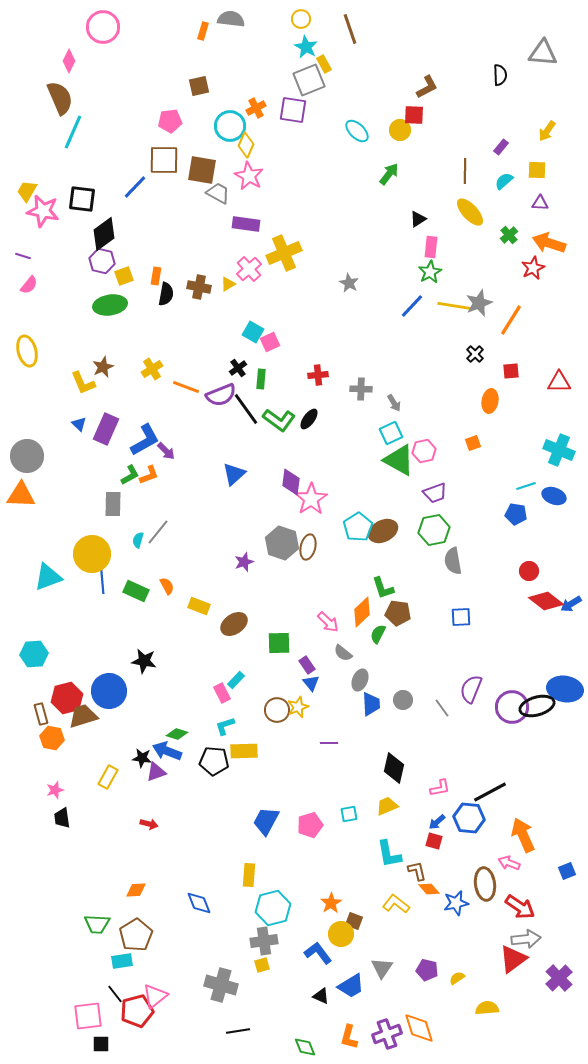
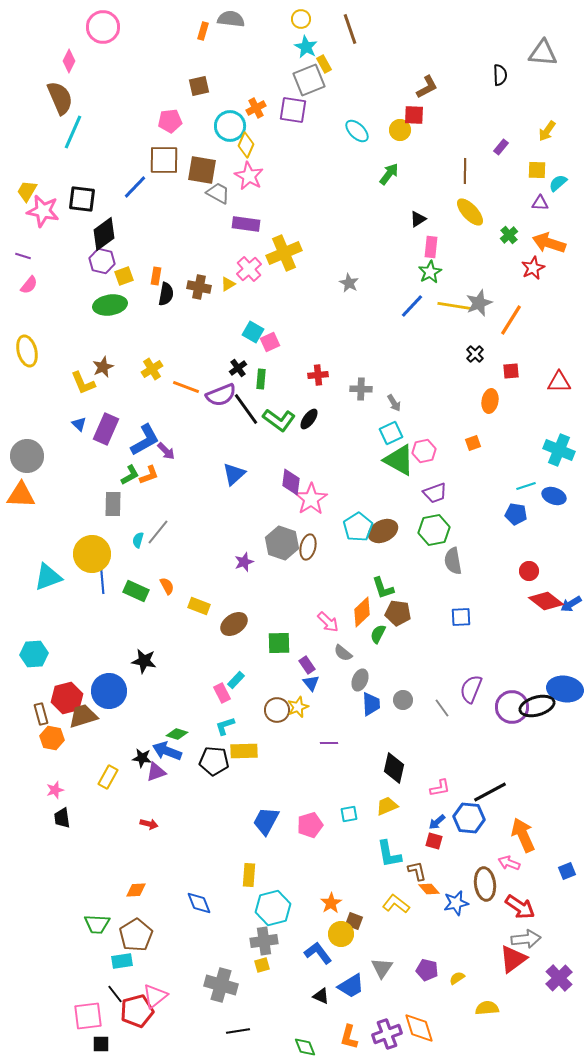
cyan semicircle at (504, 181): moved 54 px right, 2 px down
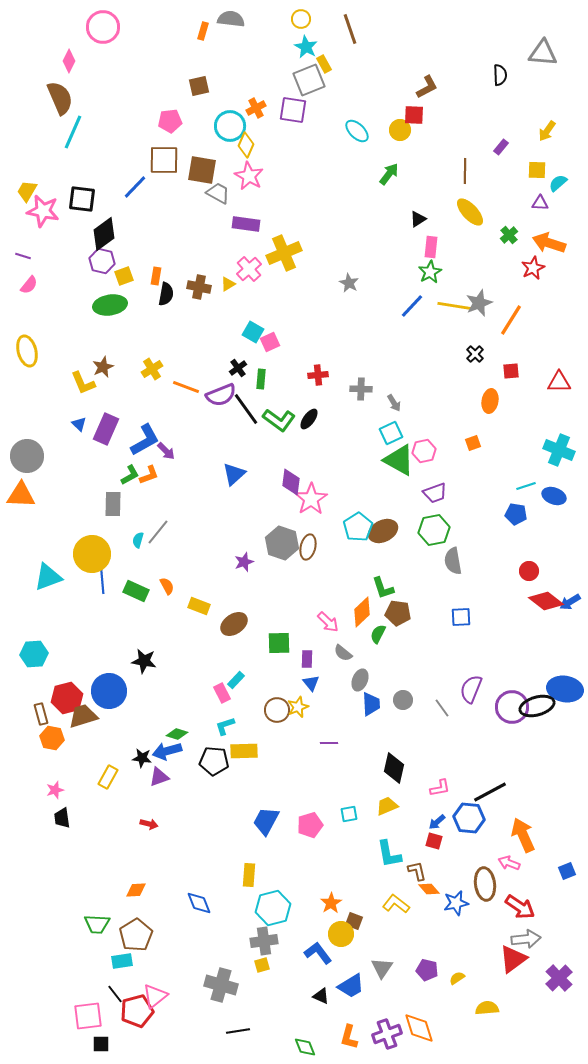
blue arrow at (571, 604): moved 1 px left, 2 px up
purple rectangle at (307, 665): moved 6 px up; rotated 36 degrees clockwise
blue arrow at (167, 751): rotated 36 degrees counterclockwise
purple triangle at (156, 772): moved 3 px right, 5 px down
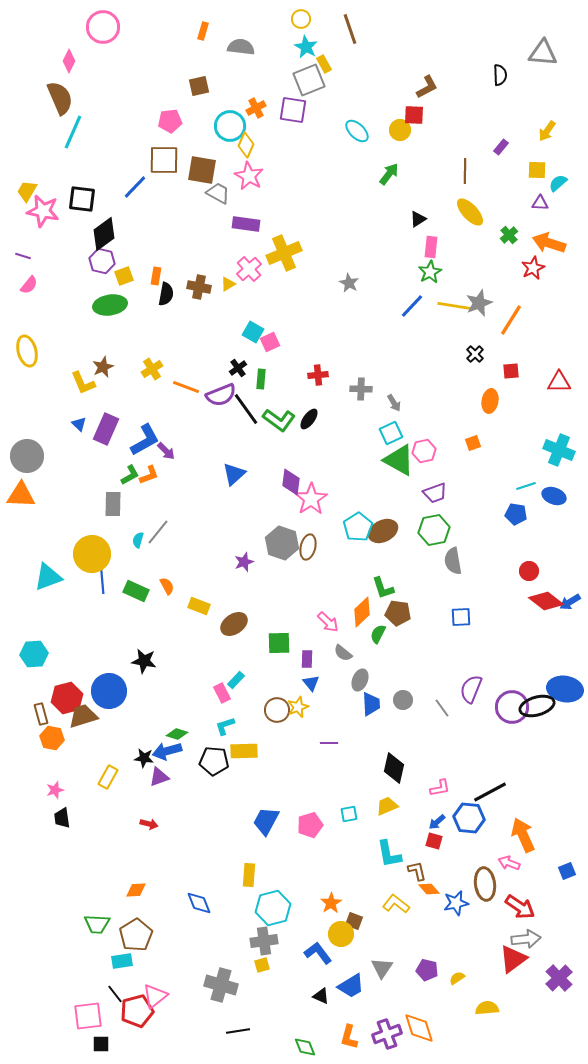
gray semicircle at (231, 19): moved 10 px right, 28 px down
black star at (142, 758): moved 2 px right
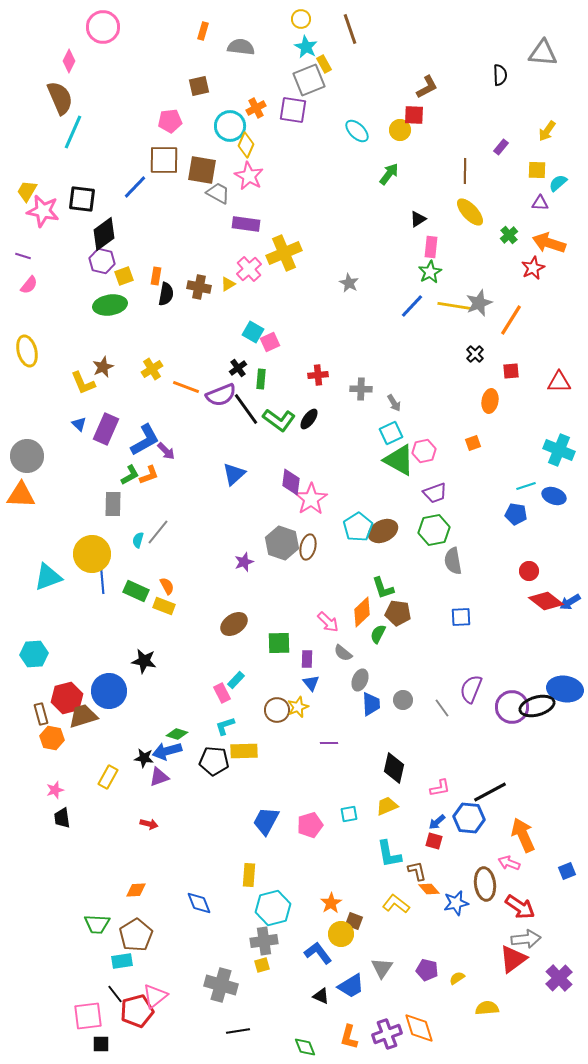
yellow rectangle at (199, 606): moved 35 px left
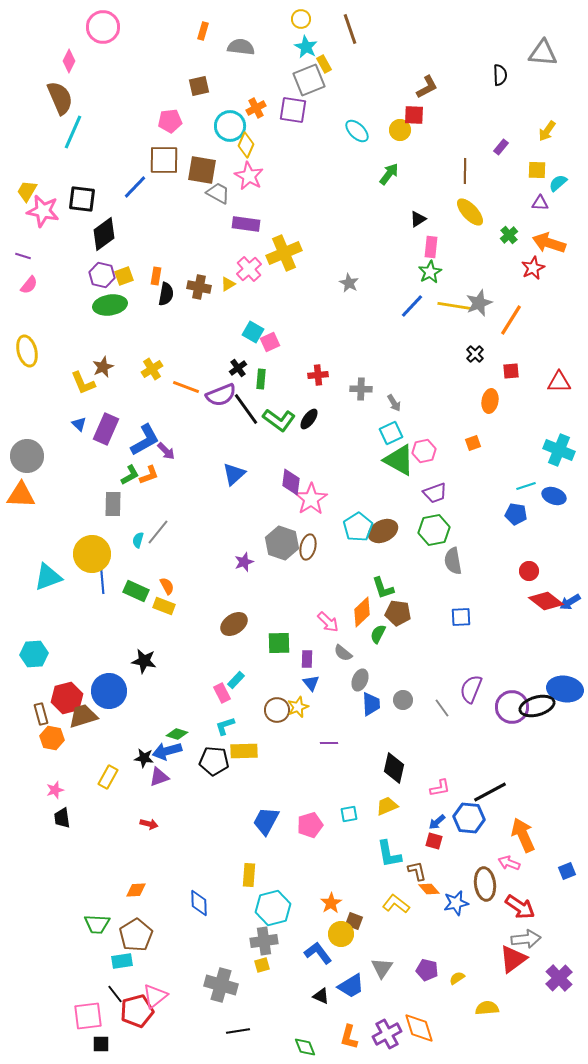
purple hexagon at (102, 261): moved 14 px down
blue diamond at (199, 903): rotated 20 degrees clockwise
purple cross at (387, 1034): rotated 8 degrees counterclockwise
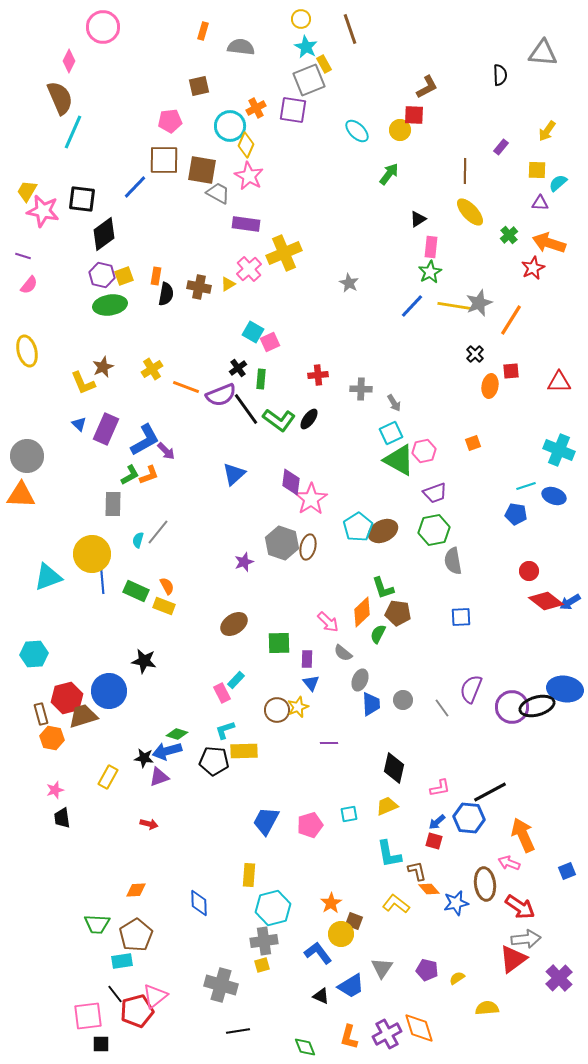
orange ellipse at (490, 401): moved 15 px up
cyan L-shape at (225, 726): moved 4 px down
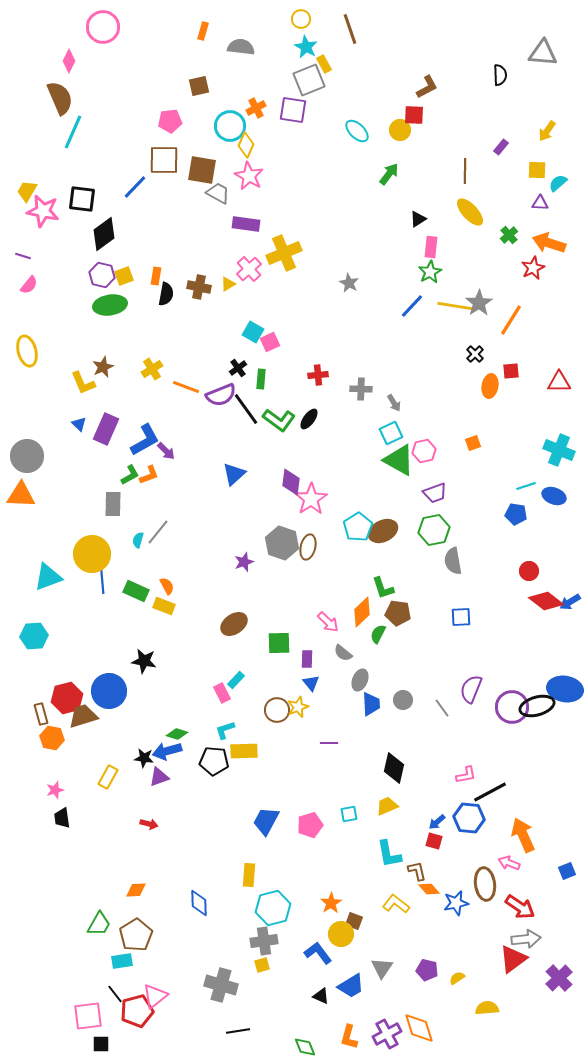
gray star at (479, 303): rotated 12 degrees counterclockwise
cyan hexagon at (34, 654): moved 18 px up
pink L-shape at (440, 788): moved 26 px right, 13 px up
green trapezoid at (97, 924): moved 2 px right; rotated 64 degrees counterclockwise
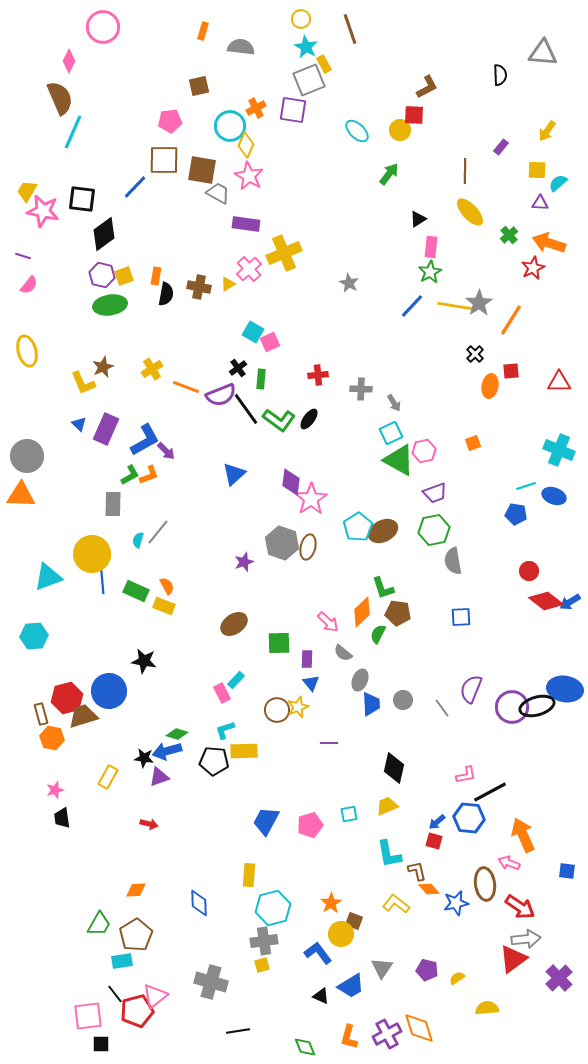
blue square at (567, 871): rotated 30 degrees clockwise
gray cross at (221, 985): moved 10 px left, 3 px up
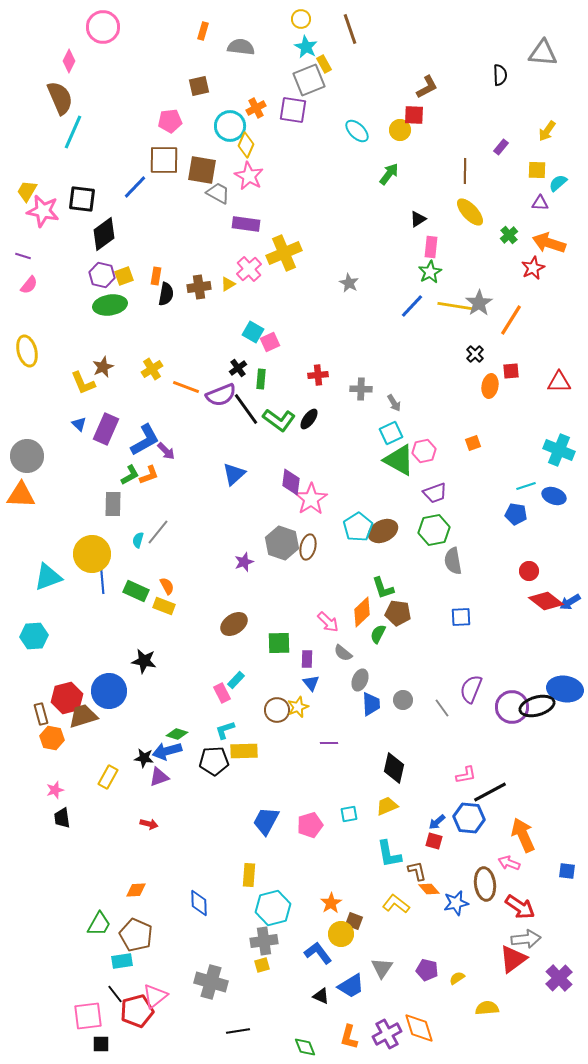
brown cross at (199, 287): rotated 20 degrees counterclockwise
black pentagon at (214, 761): rotated 8 degrees counterclockwise
brown pentagon at (136, 935): rotated 16 degrees counterclockwise
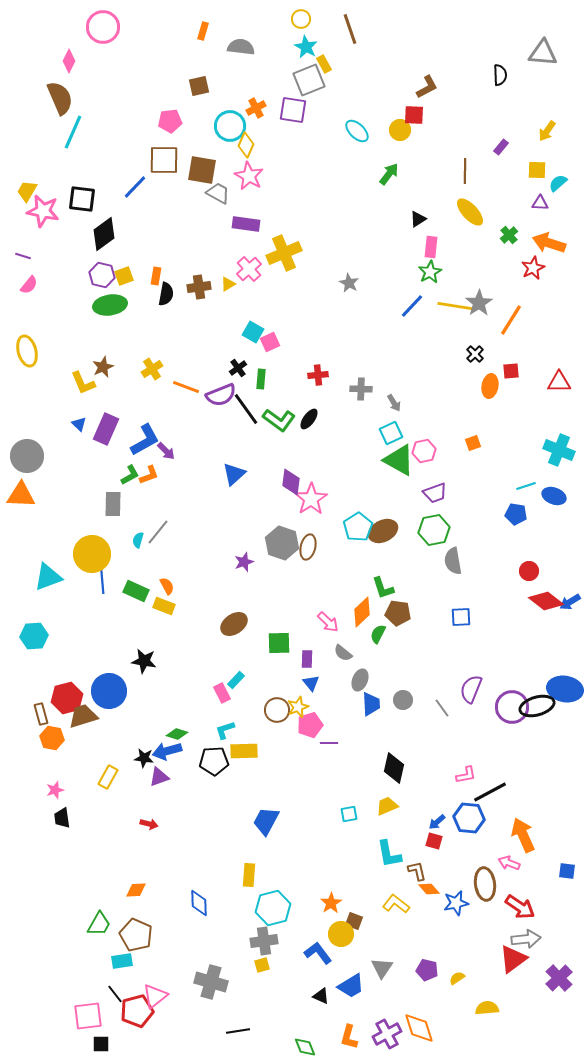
pink pentagon at (310, 825): moved 100 px up
